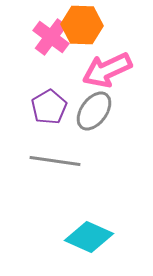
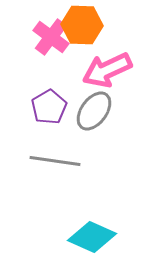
cyan diamond: moved 3 px right
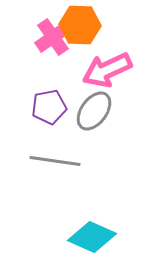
orange hexagon: moved 2 px left
pink cross: moved 2 px right; rotated 18 degrees clockwise
purple pentagon: rotated 20 degrees clockwise
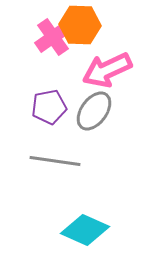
cyan diamond: moved 7 px left, 7 px up
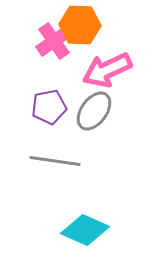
pink cross: moved 1 px right, 4 px down
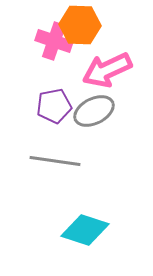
pink cross: rotated 36 degrees counterclockwise
purple pentagon: moved 5 px right, 1 px up
gray ellipse: rotated 27 degrees clockwise
cyan diamond: rotated 6 degrees counterclockwise
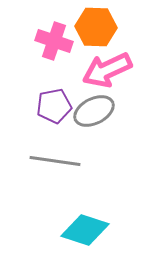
orange hexagon: moved 16 px right, 2 px down
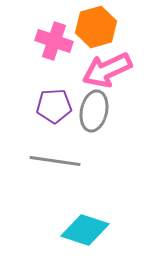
orange hexagon: rotated 18 degrees counterclockwise
purple pentagon: rotated 8 degrees clockwise
gray ellipse: rotated 51 degrees counterclockwise
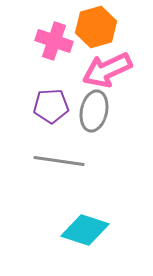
purple pentagon: moved 3 px left
gray line: moved 4 px right
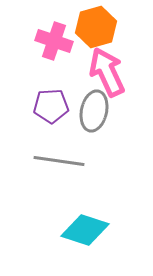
pink arrow: moved 2 px down; rotated 90 degrees clockwise
